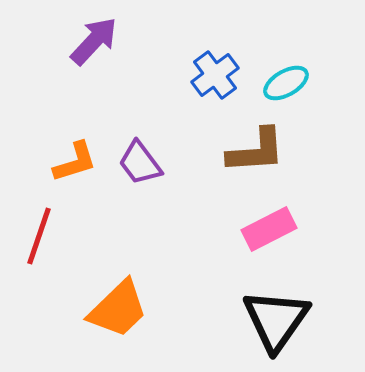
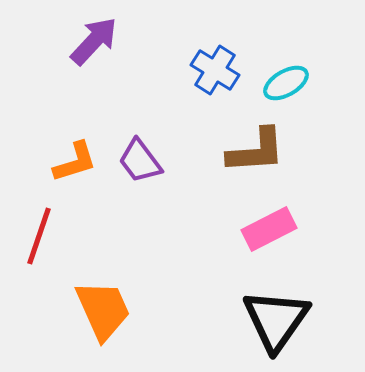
blue cross: moved 5 px up; rotated 21 degrees counterclockwise
purple trapezoid: moved 2 px up
orange trapezoid: moved 15 px left, 1 px down; rotated 70 degrees counterclockwise
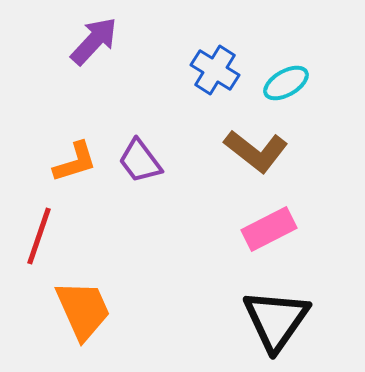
brown L-shape: rotated 42 degrees clockwise
orange trapezoid: moved 20 px left
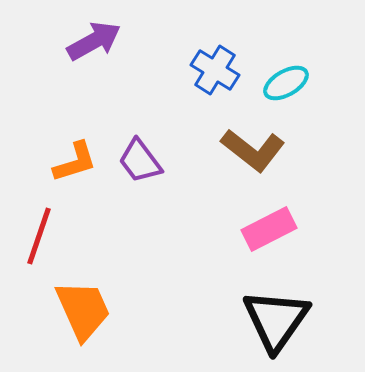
purple arrow: rotated 18 degrees clockwise
brown L-shape: moved 3 px left, 1 px up
